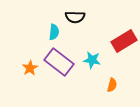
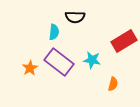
orange semicircle: moved 1 px right, 1 px up
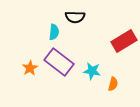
cyan star: moved 11 px down
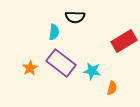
purple rectangle: moved 2 px right, 1 px down
orange semicircle: moved 1 px left, 4 px down
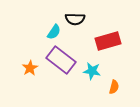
black semicircle: moved 2 px down
cyan semicircle: rotated 28 degrees clockwise
red rectangle: moved 16 px left; rotated 15 degrees clockwise
purple rectangle: moved 3 px up
orange semicircle: moved 2 px right, 1 px up
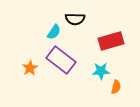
red rectangle: moved 3 px right
cyan star: moved 9 px right; rotated 12 degrees counterclockwise
orange semicircle: moved 2 px right
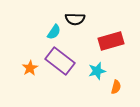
purple rectangle: moved 1 px left, 1 px down
cyan star: moved 4 px left; rotated 12 degrees counterclockwise
